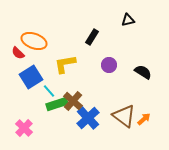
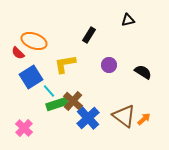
black rectangle: moved 3 px left, 2 px up
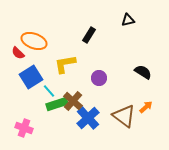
purple circle: moved 10 px left, 13 px down
orange arrow: moved 2 px right, 12 px up
pink cross: rotated 24 degrees counterclockwise
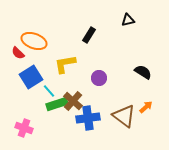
blue cross: rotated 35 degrees clockwise
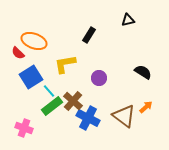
green rectangle: moved 5 px left, 2 px down; rotated 20 degrees counterclockwise
blue cross: rotated 35 degrees clockwise
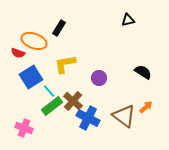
black rectangle: moved 30 px left, 7 px up
red semicircle: rotated 24 degrees counterclockwise
